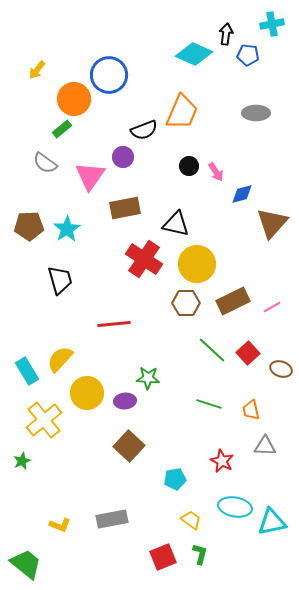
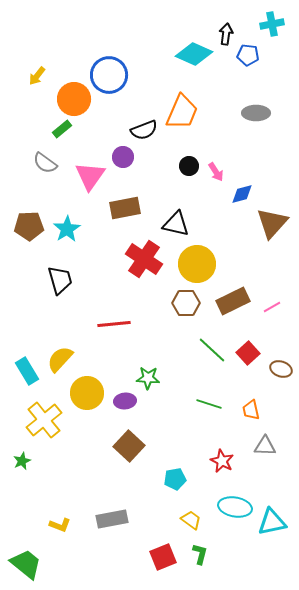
yellow arrow at (37, 70): moved 6 px down
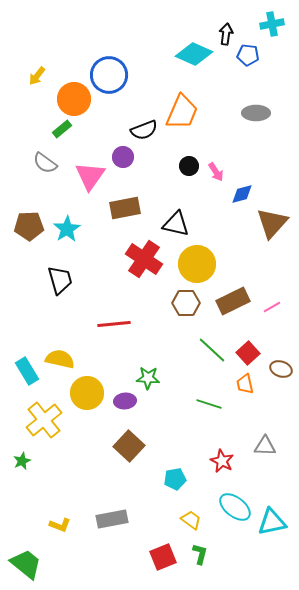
yellow semicircle at (60, 359): rotated 60 degrees clockwise
orange trapezoid at (251, 410): moved 6 px left, 26 px up
cyan ellipse at (235, 507): rotated 28 degrees clockwise
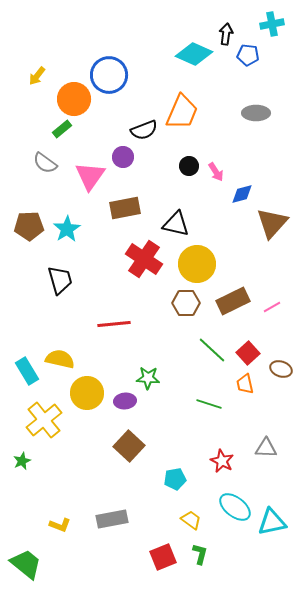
gray triangle at (265, 446): moved 1 px right, 2 px down
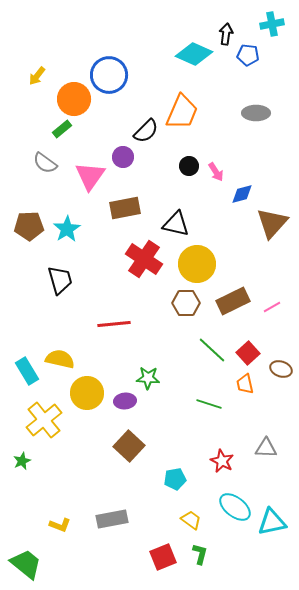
black semicircle at (144, 130): moved 2 px right, 1 px down; rotated 24 degrees counterclockwise
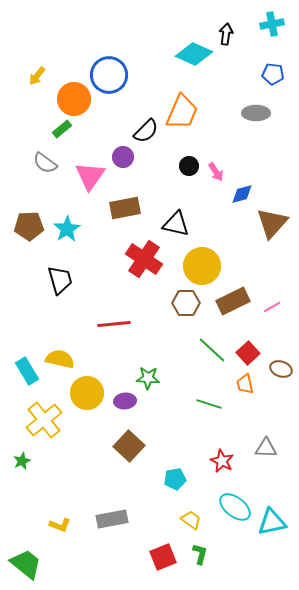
blue pentagon at (248, 55): moved 25 px right, 19 px down
yellow circle at (197, 264): moved 5 px right, 2 px down
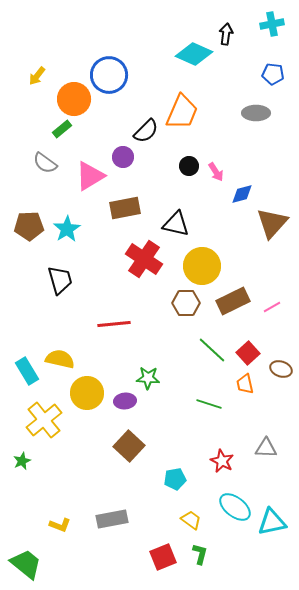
pink triangle at (90, 176): rotated 24 degrees clockwise
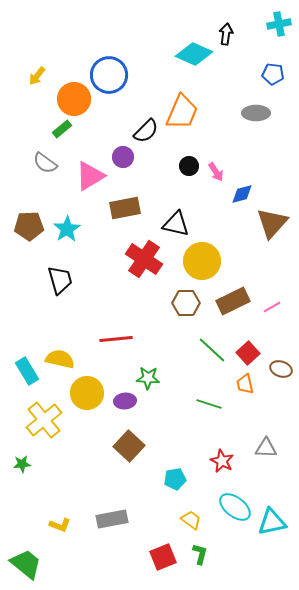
cyan cross at (272, 24): moved 7 px right
yellow circle at (202, 266): moved 5 px up
red line at (114, 324): moved 2 px right, 15 px down
green star at (22, 461): moved 3 px down; rotated 18 degrees clockwise
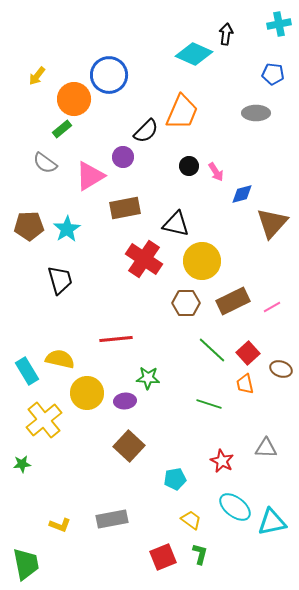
green trapezoid at (26, 564): rotated 40 degrees clockwise
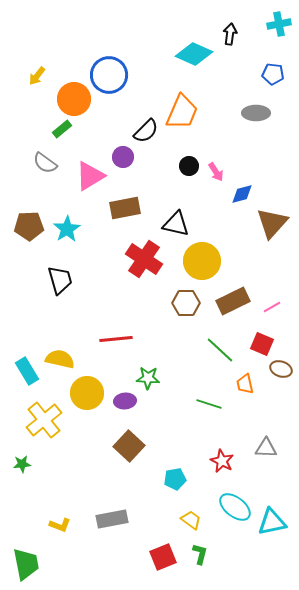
black arrow at (226, 34): moved 4 px right
green line at (212, 350): moved 8 px right
red square at (248, 353): moved 14 px right, 9 px up; rotated 25 degrees counterclockwise
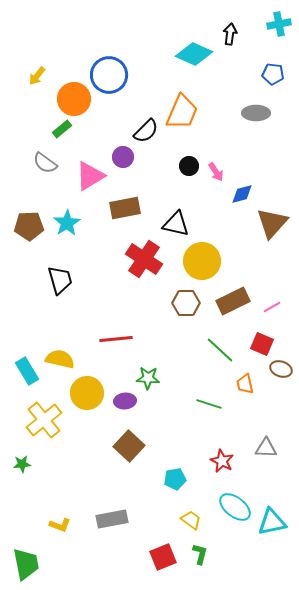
cyan star at (67, 229): moved 6 px up
